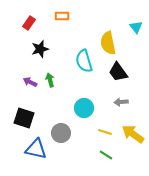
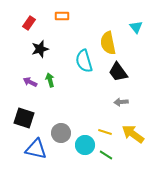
cyan circle: moved 1 px right, 37 px down
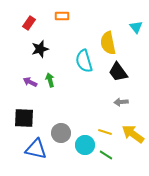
black square: rotated 15 degrees counterclockwise
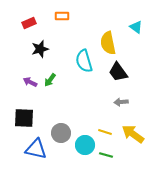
red rectangle: rotated 32 degrees clockwise
cyan triangle: rotated 16 degrees counterclockwise
green arrow: rotated 128 degrees counterclockwise
green line: rotated 16 degrees counterclockwise
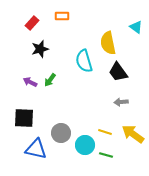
red rectangle: moved 3 px right; rotated 24 degrees counterclockwise
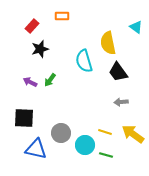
red rectangle: moved 3 px down
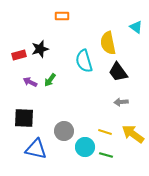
red rectangle: moved 13 px left, 29 px down; rotated 32 degrees clockwise
gray circle: moved 3 px right, 2 px up
cyan circle: moved 2 px down
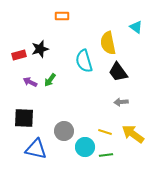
green line: rotated 24 degrees counterclockwise
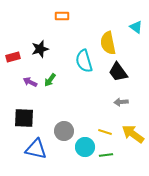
red rectangle: moved 6 px left, 2 px down
